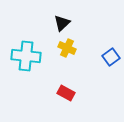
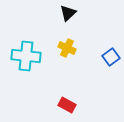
black triangle: moved 6 px right, 10 px up
red rectangle: moved 1 px right, 12 px down
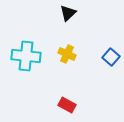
yellow cross: moved 6 px down
blue square: rotated 12 degrees counterclockwise
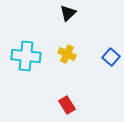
red rectangle: rotated 30 degrees clockwise
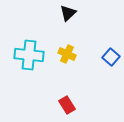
cyan cross: moved 3 px right, 1 px up
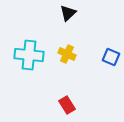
blue square: rotated 18 degrees counterclockwise
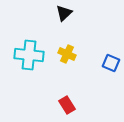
black triangle: moved 4 px left
blue square: moved 6 px down
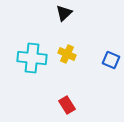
cyan cross: moved 3 px right, 3 px down
blue square: moved 3 px up
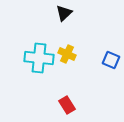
cyan cross: moved 7 px right
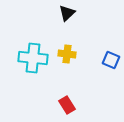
black triangle: moved 3 px right
yellow cross: rotated 18 degrees counterclockwise
cyan cross: moved 6 px left
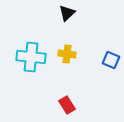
cyan cross: moved 2 px left, 1 px up
